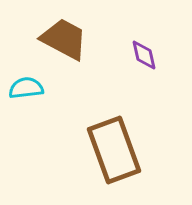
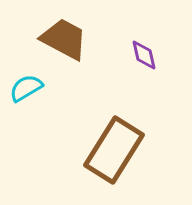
cyan semicircle: rotated 24 degrees counterclockwise
brown rectangle: rotated 52 degrees clockwise
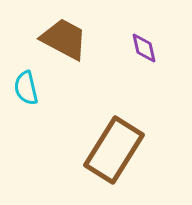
purple diamond: moved 7 px up
cyan semicircle: rotated 72 degrees counterclockwise
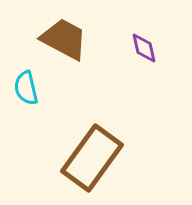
brown rectangle: moved 22 px left, 8 px down; rotated 4 degrees clockwise
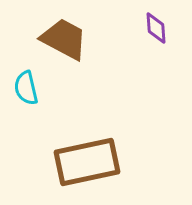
purple diamond: moved 12 px right, 20 px up; rotated 8 degrees clockwise
brown rectangle: moved 5 px left, 4 px down; rotated 42 degrees clockwise
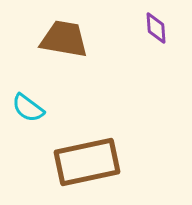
brown trapezoid: rotated 18 degrees counterclockwise
cyan semicircle: moved 2 px right, 20 px down; rotated 40 degrees counterclockwise
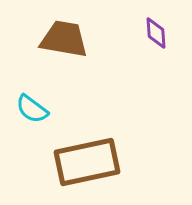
purple diamond: moved 5 px down
cyan semicircle: moved 4 px right, 1 px down
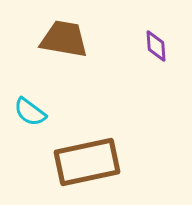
purple diamond: moved 13 px down
cyan semicircle: moved 2 px left, 3 px down
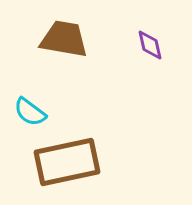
purple diamond: moved 6 px left, 1 px up; rotated 8 degrees counterclockwise
brown rectangle: moved 20 px left
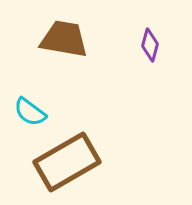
purple diamond: rotated 28 degrees clockwise
brown rectangle: rotated 18 degrees counterclockwise
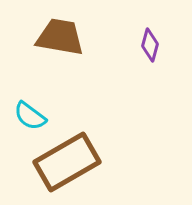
brown trapezoid: moved 4 px left, 2 px up
cyan semicircle: moved 4 px down
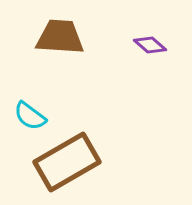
brown trapezoid: rotated 6 degrees counterclockwise
purple diamond: rotated 64 degrees counterclockwise
